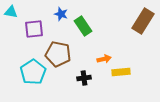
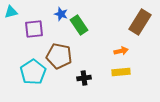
cyan triangle: rotated 24 degrees counterclockwise
brown rectangle: moved 3 px left, 1 px down
green rectangle: moved 4 px left, 1 px up
brown pentagon: moved 1 px right, 2 px down
orange arrow: moved 17 px right, 8 px up
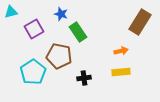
green rectangle: moved 1 px left, 7 px down
purple square: rotated 24 degrees counterclockwise
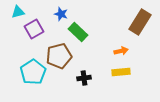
cyan triangle: moved 7 px right
green rectangle: rotated 12 degrees counterclockwise
brown pentagon: rotated 25 degrees counterclockwise
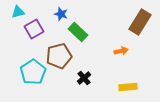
yellow rectangle: moved 7 px right, 15 px down
black cross: rotated 32 degrees counterclockwise
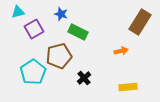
green rectangle: rotated 18 degrees counterclockwise
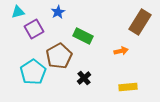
blue star: moved 3 px left, 2 px up; rotated 24 degrees clockwise
green rectangle: moved 5 px right, 4 px down
brown pentagon: rotated 15 degrees counterclockwise
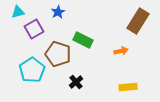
brown rectangle: moved 2 px left, 1 px up
green rectangle: moved 4 px down
brown pentagon: moved 1 px left, 2 px up; rotated 25 degrees counterclockwise
cyan pentagon: moved 1 px left, 2 px up
black cross: moved 8 px left, 4 px down
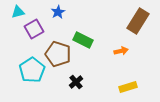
yellow rectangle: rotated 12 degrees counterclockwise
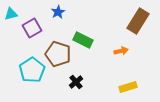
cyan triangle: moved 7 px left, 2 px down
purple square: moved 2 px left, 1 px up
